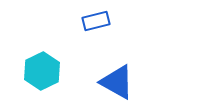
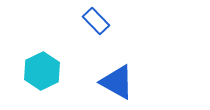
blue rectangle: rotated 60 degrees clockwise
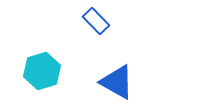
cyan hexagon: rotated 9 degrees clockwise
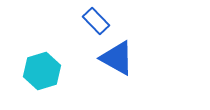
blue triangle: moved 24 px up
